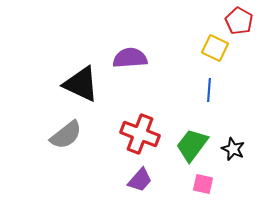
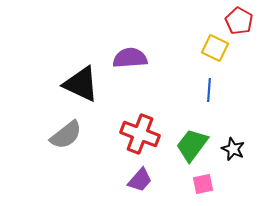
pink square: rotated 25 degrees counterclockwise
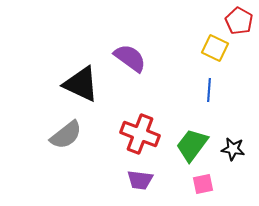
purple semicircle: rotated 40 degrees clockwise
black star: rotated 15 degrees counterclockwise
purple trapezoid: rotated 56 degrees clockwise
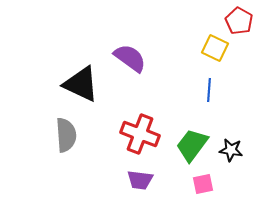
gray semicircle: rotated 56 degrees counterclockwise
black star: moved 2 px left, 1 px down
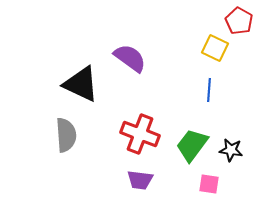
pink square: moved 6 px right; rotated 20 degrees clockwise
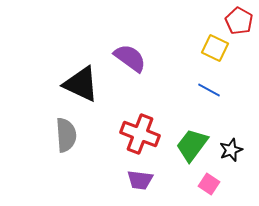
blue line: rotated 65 degrees counterclockwise
black star: rotated 30 degrees counterclockwise
pink square: rotated 25 degrees clockwise
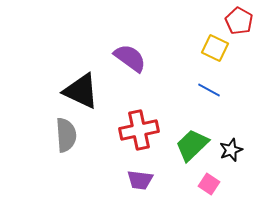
black triangle: moved 7 px down
red cross: moved 1 px left, 4 px up; rotated 33 degrees counterclockwise
green trapezoid: rotated 9 degrees clockwise
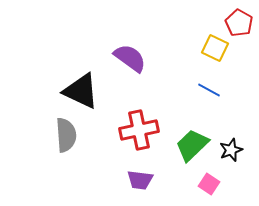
red pentagon: moved 2 px down
